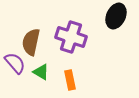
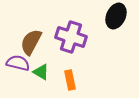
brown semicircle: rotated 16 degrees clockwise
purple semicircle: moved 3 px right; rotated 35 degrees counterclockwise
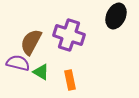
purple cross: moved 2 px left, 2 px up
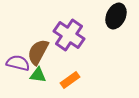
purple cross: rotated 16 degrees clockwise
brown semicircle: moved 7 px right, 10 px down
green triangle: moved 3 px left, 3 px down; rotated 24 degrees counterclockwise
orange rectangle: rotated 66 degrees clockwise
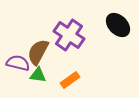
black ellipse: moved 2 px right, 9 px down; rotated 70 degrees counterclockwise
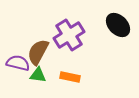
purple cross: rotated 24 degrees clockwise
orange rectangle: moved 3 px up; rotated 48 degrees clockwise
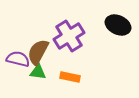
black ellipse: rotated 20 degrees counterclockwise
purple cross: moved 1 px down
purple semicircle: moved 4 px up
green triangle: moved 3 px up
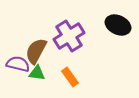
brown semicircle: moved 2 px left, 1 px up
purple semicircle: moved 5 px down
green triangle: moved 1 px left, 1 px down
orange rectangle: rotated 42 degrees clockwise
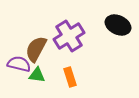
brown semicircle: moved 2 px up
purple semicircle: moved 1 px right
green triangle: moved 2 px down
orange rectangle: rotated 18 degrees clockwise
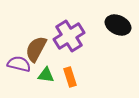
green triangle: moved 9 px right
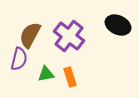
purple cross: rotated 20 degrees counterclockwise
brown semicircle: moved 6 px left, 14 px up
purple semicircle: moved 5 px up; rotated 90 degrees clockwise
green triangle: moved 1 px up; rotated 18 degrees counterclockwise
